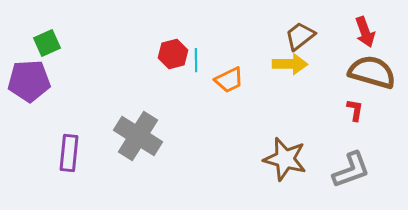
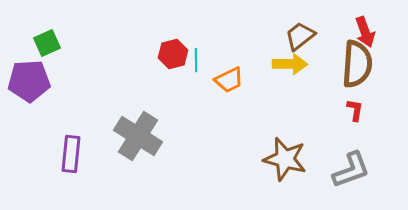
brown semicircle: moved 15 px left, 8 px up; rotated 78 degrees clockwise
purple rectangle: moved 2 px right, 1 px down
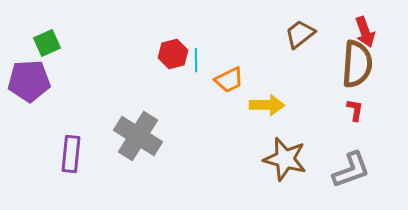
brown trapezoid: moved 2 px up
yellow arrow: moved 23 px left, 41 px down
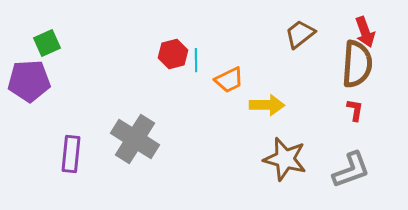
gray cross: moved 3 px left, 3 px down
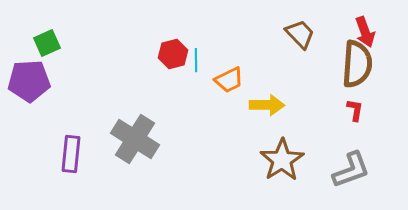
brown trapezoid: rotated 84 degrees clockwise
brown star: moved 3 px left, 1 px down; rotated 24 degrees clockwise
